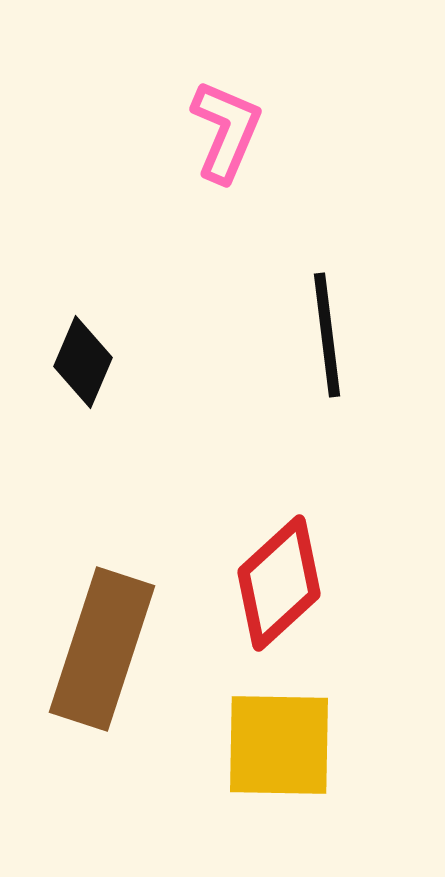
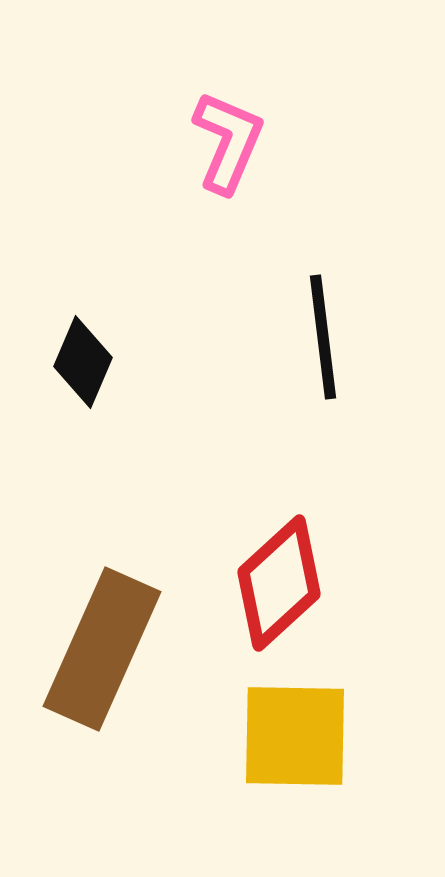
pink L-shape: moved 2 px right, 11 px down
black line: moved 4 px left, 2 px down
brown rectangle: rotated 6 degrees clockwise
yellow square: moved 16 px right, 9 px up
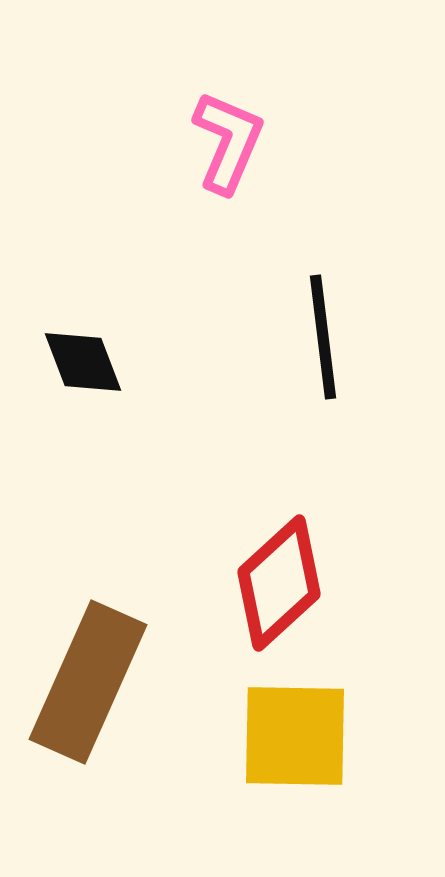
black diamond: rotated 44 degrees counterclockwise
brown rectangle: moved 14 px left, 33 px down
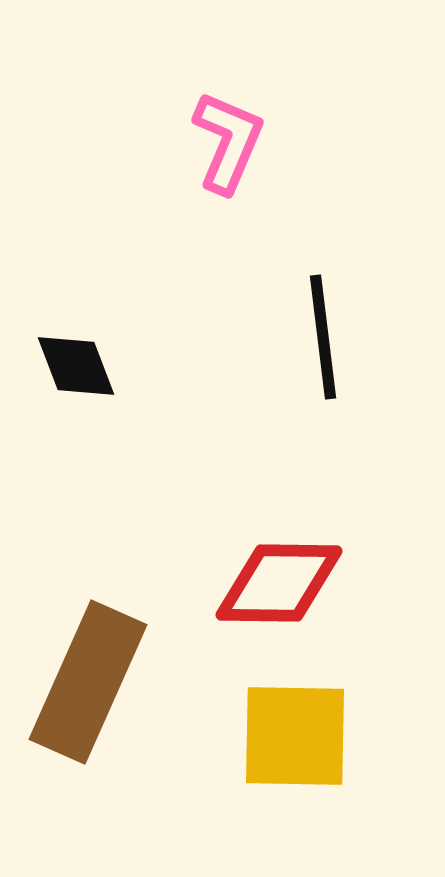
black diamond: moved 7 px left, 4 px down
red diamond: rotated 43 degrees clockwise
